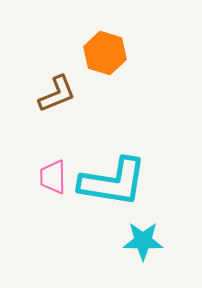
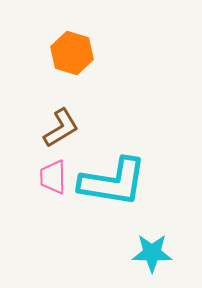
orange hexagon: moved 33 px left
brown L-shape: moved 4 px right, 34 px down; rotated 9 degrees counterclockwise
cyan star: moved 9 px right, 12 px down
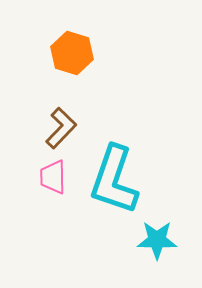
brown L-shape: rotated 15 degrees counterclockwise
cyan L-shape: moved 1 px right, 2 px up; rotated 100 degrees clockwise
cyan star: moved 5 px right, 13 px up
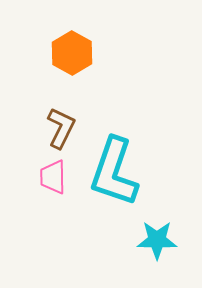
orange hexagon: rotated 12 degrees clockwise
brown L-shape: rotated 18 degrees counterclockwise
cyan L-shape: moved 8 px up
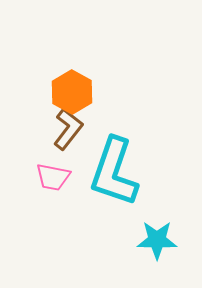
orange hexagon: moved 39 px down
brown L-shape: moved 7 px right, 1 px down; rotated 12 degrees clockwise
pink trapezoid: rotated 78 degrees counterclockwise
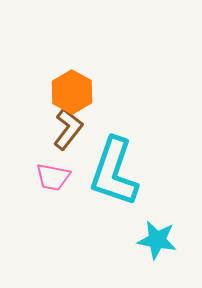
cyan star: rotated 9 degrees clockwise
